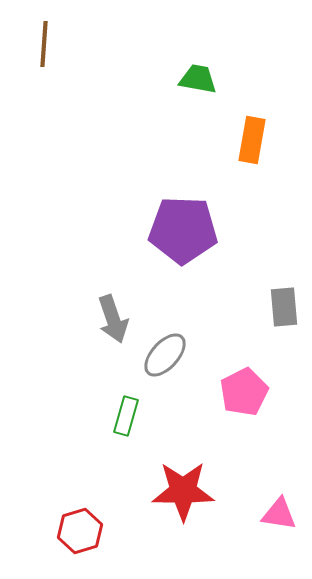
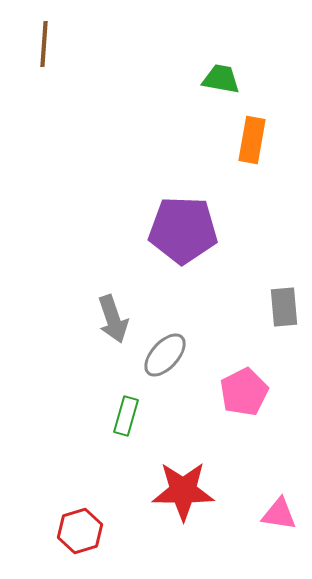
green trapezoid: moved 23 px right
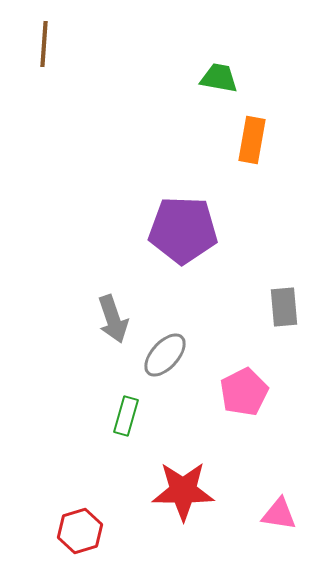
green trapezoid: moved 2 px left, 1 px up
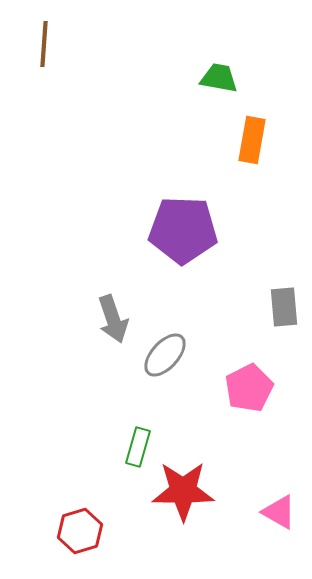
pink pentagon: moved 5 px right, 4 px up
green rectangle: moved 12 px right, 31 px down
pink triangle: moved 2 px up; rotated 21 degrees clockwise
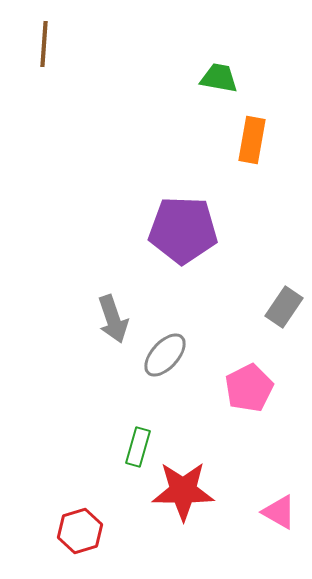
gray rectangle: rotated 39 degrees clockwise
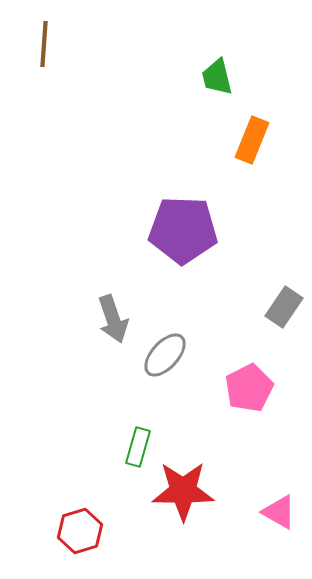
green trapezoid: moved 2 px left, 1 px up; rotated 114 degrees counterclockwise
orange rectangle: rotated 12 degrees clockwise
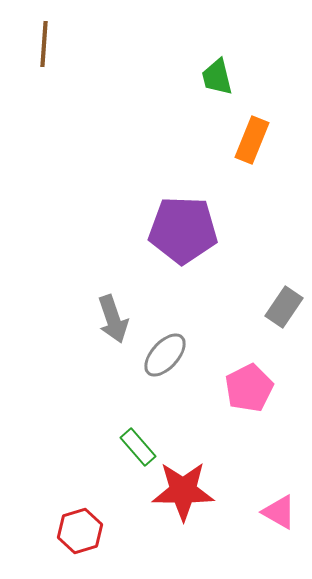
green rectangle: rotated 57 degrees counterclockwise
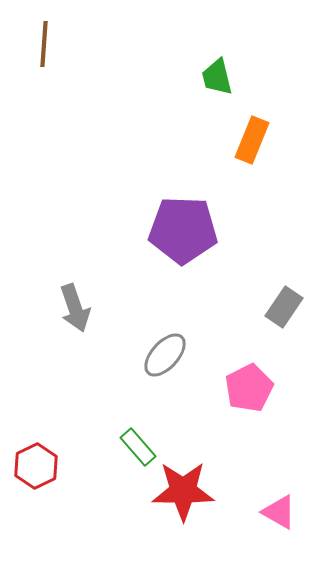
gray arrow: moved 38 px left, 11 px up
red hexagon: moved 44 px left, 65 px up; rotated 9 degrees counterclockwise
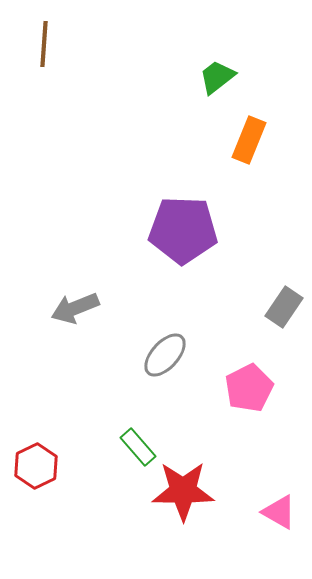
green trapezoid: rotated 66 degrees clockwise
orange rectangle: moved 3 px left
gray arrow: rotated 87 degrees clockwise
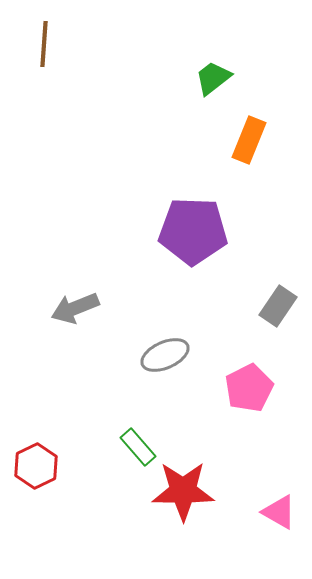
green trapezoid: moved 4 px left, 1 px down
purple pentagon: moved 10 px right, 1 px down
gray rectangle: moved 6 px left, 1 px up
gray ellipse: rotated 24 degrees clockwise
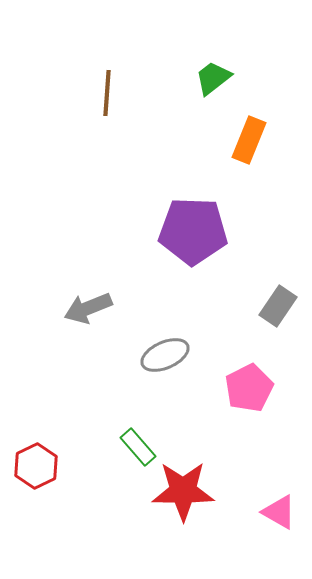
brown line: moved 63 px right, 49 px down
gray arrow: moved 13 px right
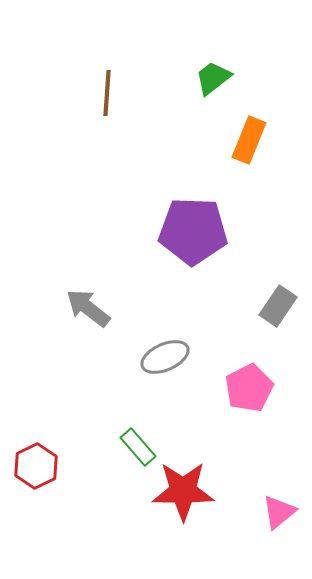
gray arrow: rotated 60 degrees clockwise
gray ellipse: moved 2 px down
pink triangle: rotated 51 degrees clockwise
